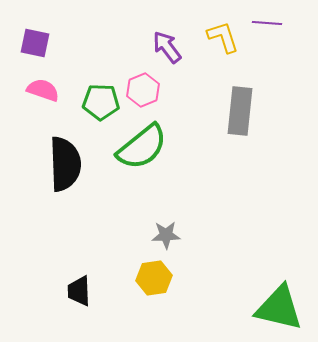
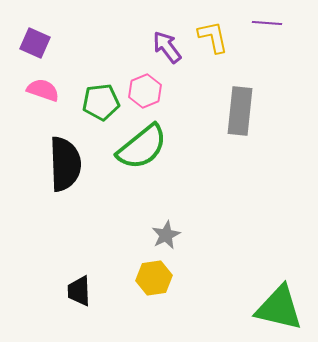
yellow L-shape: moved 10 px left; rotated 6 degrees clockwise
purple square: rotated 12 degrees clockwise
pink hexagon: moved 2 px right, 1 px down
green pentagon: rotated 9 degrees counterclockwise
gray star: rotated 24 degrees counterclockwise
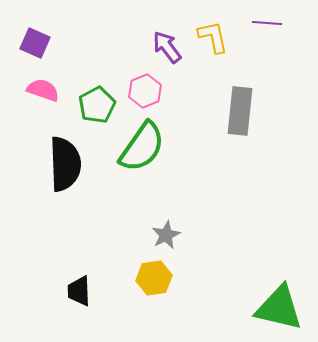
green pentagon: moved 4 px left, 3 px down; rotated 21 degrees counterclockwise
green semicircle: rotated 16 degrees counterclockwise
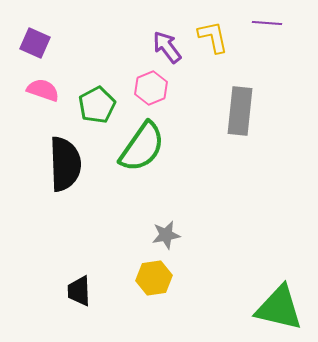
pink hexagon: moved 6 px right, 3 px up
gray star: rotated 16 degrees clockwise
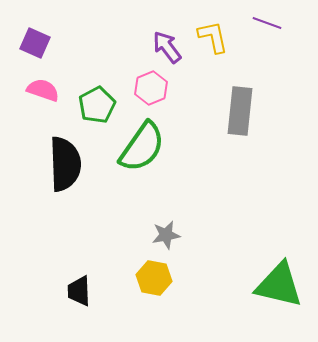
purple line: rotated 16 degrees clockwise
yellow hexagon: rotated 20 degrees clockwise
green triangle: moved 23 px up
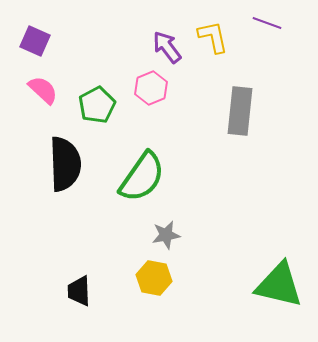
purple square: moved 2 px up
pink semicircle: rotated 24 degrees clockwise
green semicircle: moved 30 px down
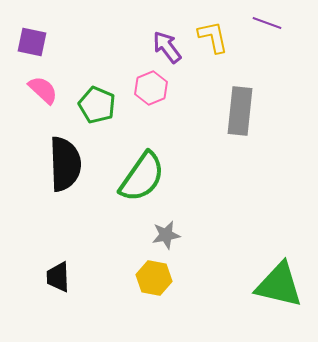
purple square: moved 3 px left, 1 px down; rotated 12 degrees counterclockwise
green pentagon: rotated 21 degrees counterclockwise
black trapezoid: moved 21 px left, 14 px up
